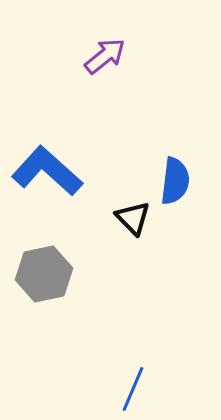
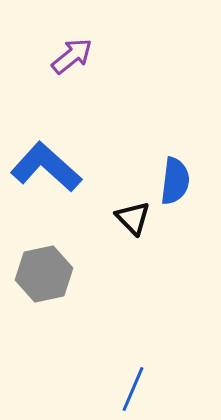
purple arrow: moved 33 px left
blue L-shape: moved 1 px left, 4 px up
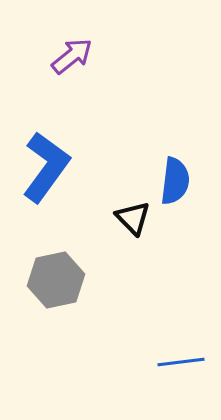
blue L-shape: rotated 84 degrees clockwise
gray hexagon: moved 12 px right, 6 px down
blue line: moved 48 px right, 27 px up; rotated 60 degrees clockwise
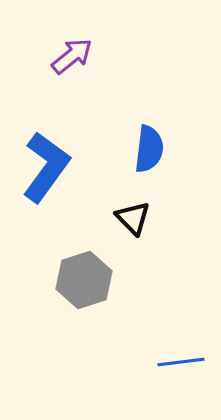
blue semicircle: moved 26 px left, 32 px up
gray hexagon: moved 28 px right; rotated 6 degrees counterclockwise
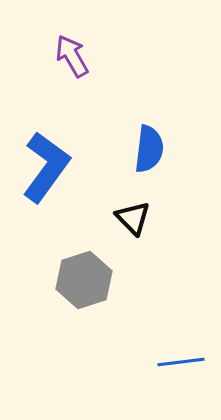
purple arrow: rotated 81 degrees counterclockwise
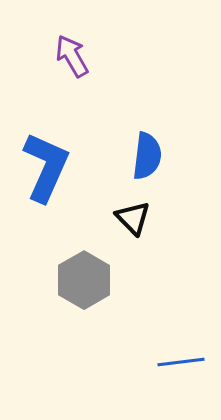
blue semicircle: moved 2 px left, 7 px down
blue L-shape: rotated 12 degrees counterclockwise
gray hexagon: rotated 12 degrees counterclockwise
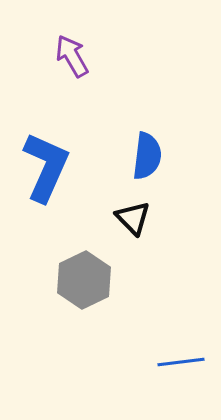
gray hexagon: rotated 4 degrees clockwise
